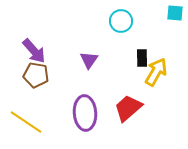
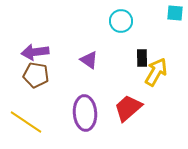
purple arrow: moved 1 px right, 1 px down; rotated 124 degrees clockwise
purple triangle: rotated 30 degrees counterclockwise
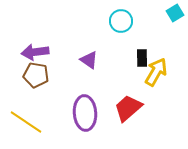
cyan square: rotated 36 degrees counterclockwise
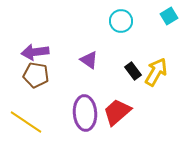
cyan square: moved 6 px left, 3 px down
black rectangle: moved 9 px left, 13 px down; rotated 36 degrees counterclockwise
red trapezoid: moved 11 px left, 4 px down
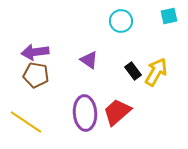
cyan square: rotated 18 degrees clockwise
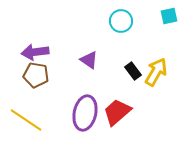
purple ellipse: rotated 16 degrees clockwise
yellow line: moved 2 px up
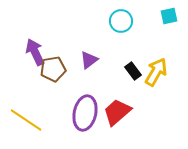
purple arrow: rotated 72 degrees clockwise
purple triangle: rotated 48 degrees clockwise
brown pentagon: moved 17 px right, 6 px up; rotated 20 degrees counterclockwise
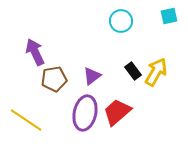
purple triangle: moved 3 px right, 16 px down
brown pentagon: moved 1 px right, 10 px down
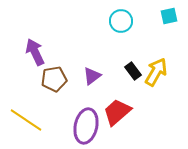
purple ellipse: moved 1 px right, 13 px down
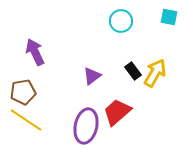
cyan square: moved 1 px down; rotated 24 degrees clockwise
yellow arrow: moved 1 px left, 1 px down
brown pentagon: moved 31 px left, 13 px down
